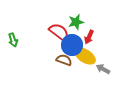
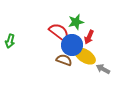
green arrow: moved 3 px left, 1 px down; rotated 32 degrees clockwise
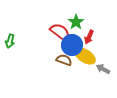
green star: rotated 21 degrees counterclockwise
red semicircle: moved 1 px right
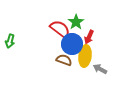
red semicircle: moved 3 px up
blue circle: moved 1 px up
yellow ellipse: rotated 65 degrees clockwise
gray arrow: moved 3 px left
